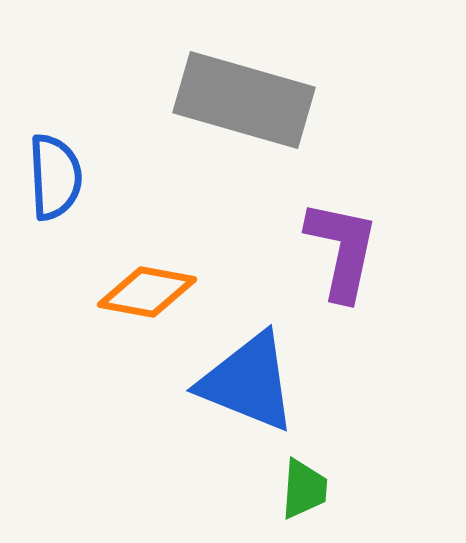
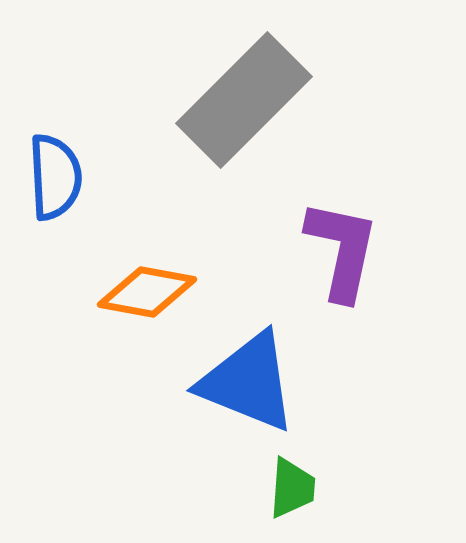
gray rectangle: rotated 61 degrees counterclockwise
green trapezoid: moved 12 px left, 1 px up
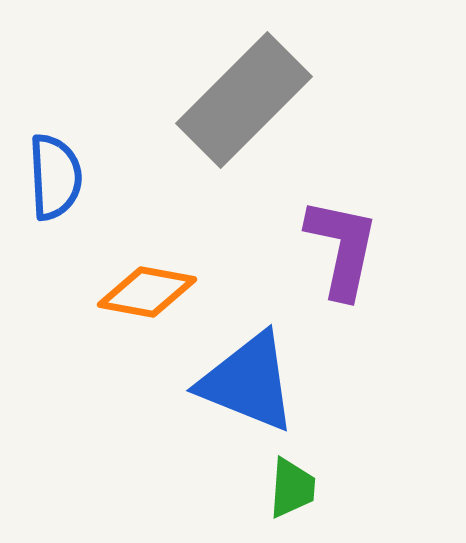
purple L-shape: moved 2 px up
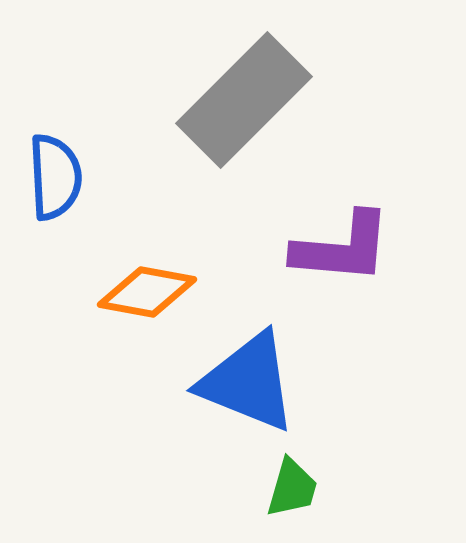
purple L-shape: rotated 83 degrees clockwise
green trapezoid: rotated 12 degrees clockwise
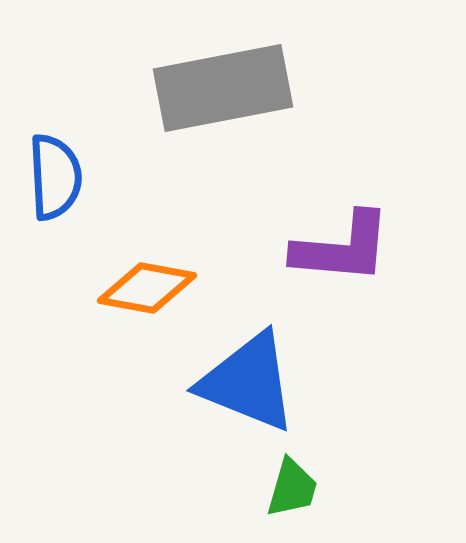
gray rectangle: moved 21 px left, 12 px up; rotated 34 degrees clockwise
orange diamond: moved 4 px up
